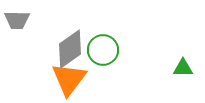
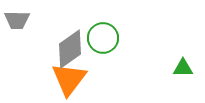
green circle: moved 12 px up
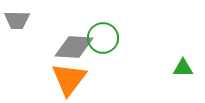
gray diamond: moved 4 px right, 2 px up; rotated 39 degrees clockwise
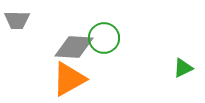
green circle: moved 1 px right
green triangle: rotated 25 degrees counterclockwise
orange triangle: rotated 24 degrees clockwise
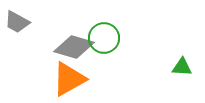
gray trapezoid: moved 2 px down; rotated 28 degrees clockwise
gray diamond: rotated 12 degrees clockwise
green triangle: moved 1 px left, 1 px up; rotated 30 degrees clockwise
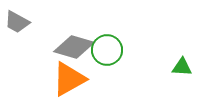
green circle: moved 3 px right, 12 px down
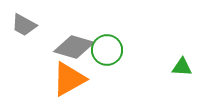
gray trapezoid: moved 7 px right, 3 px down
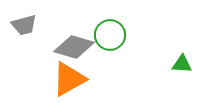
gray trapezoid: rotated 44 degrees counterclockwise
green circle: moved 3 px right, 15 px up
green triangle: moved 3 px up
